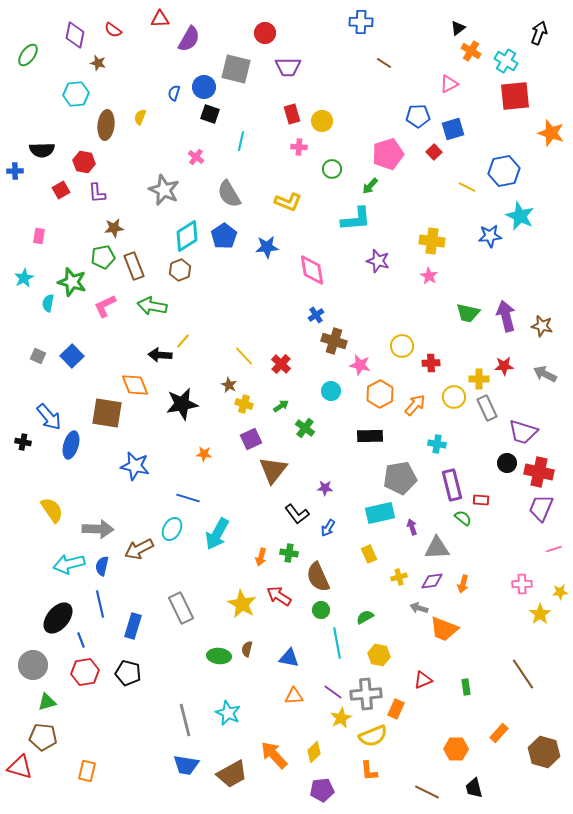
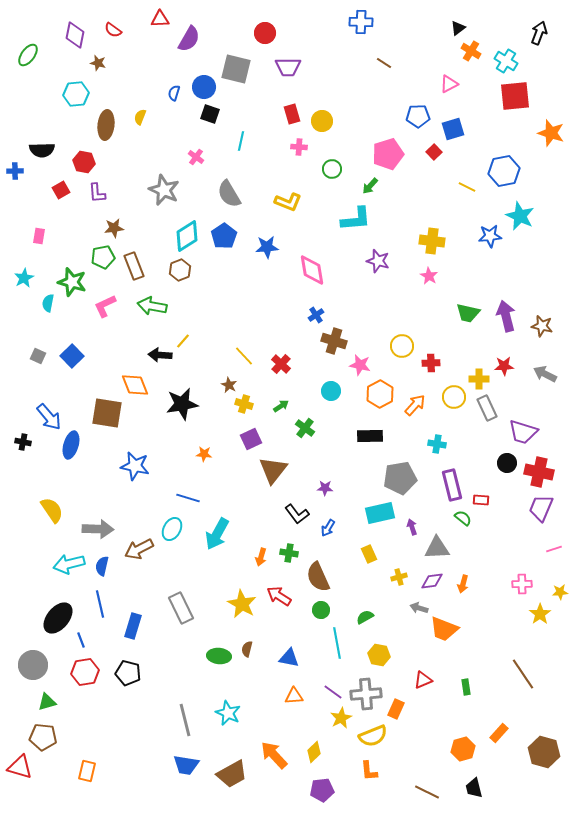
orange hexagon at (456, 749): moved 7 px right; rotated 15 degrees counterclockwise
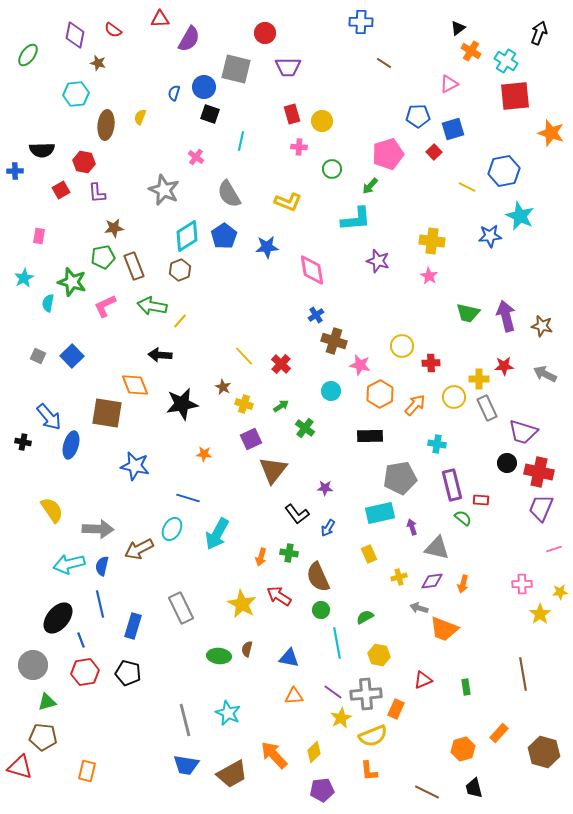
yellow line at (183, 341): moved 3 px left, 20 px up
brown star at (229, 385): moved 6 px left, 2 px down
gray triangle at (437, 548): rotated 16 degrees clockwise
brown line at (523, 674): rotated 24 degrees clockwise
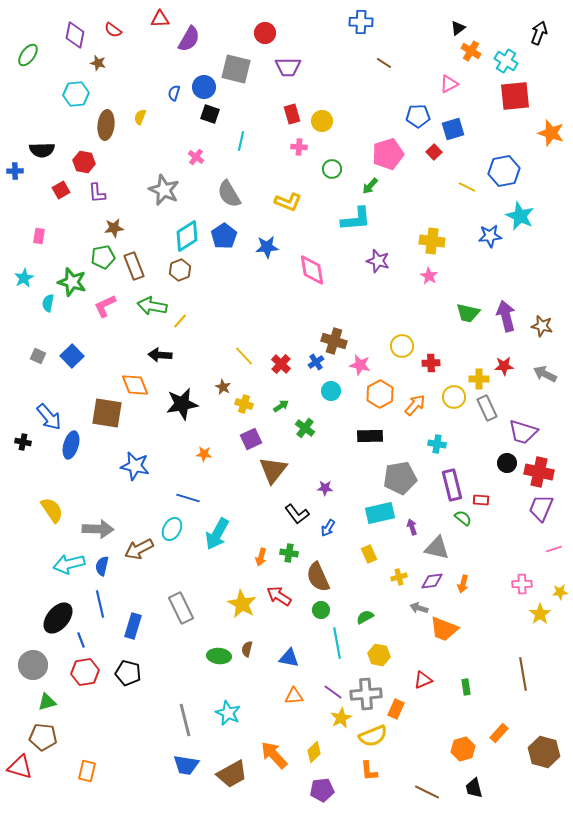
blue cross at (316, 315): moved 47 px down
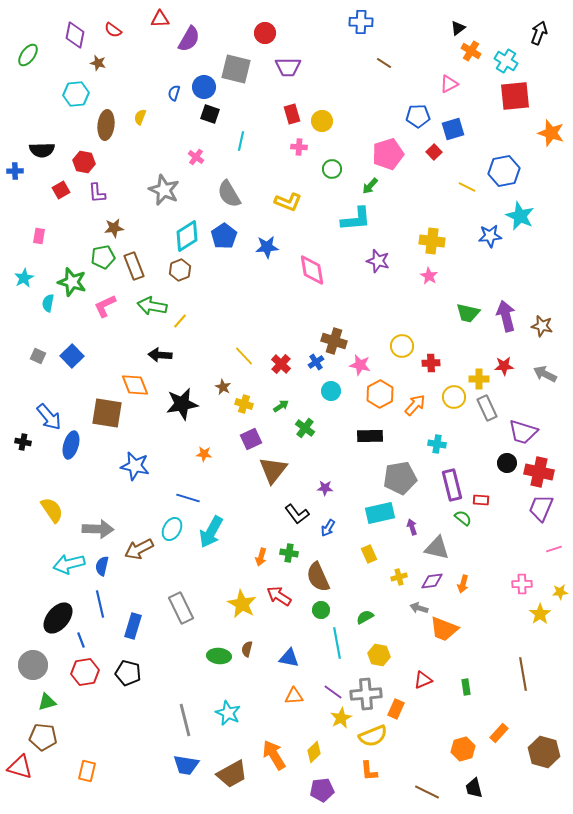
cyan arrow at (217, 534): moved 6 px left, 2 px up
orange arrow at (274, 755): rotated 12 degrees clockwise
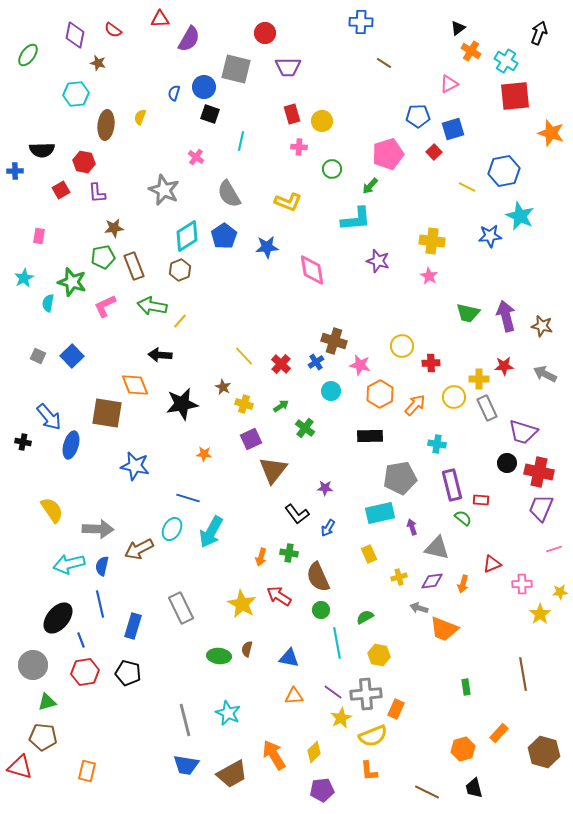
red triangle at (423, 680): moved 69 px right, 116 px up
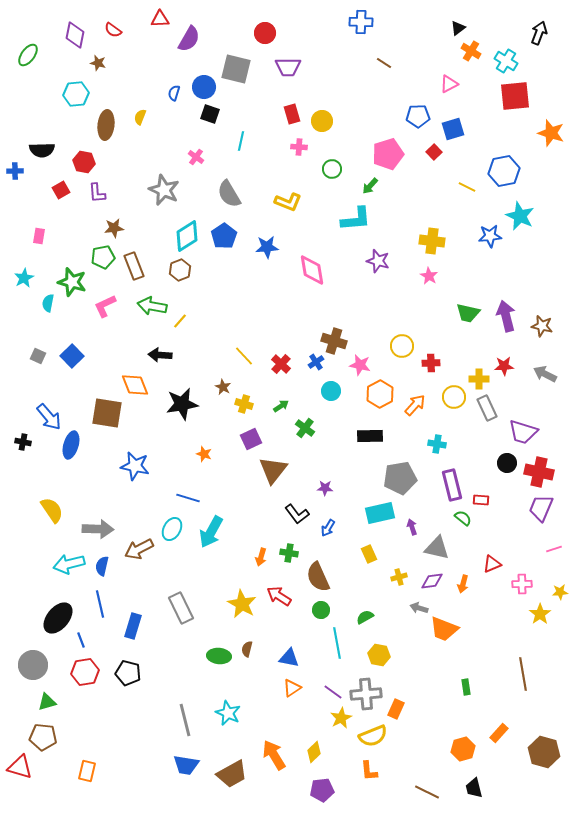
orange star at (204, 454): rotated 14 degrees clockwise
orange triangle at (294, 696): moved 2 px left, 8 px up; rotated 30 degrees counterclockwise
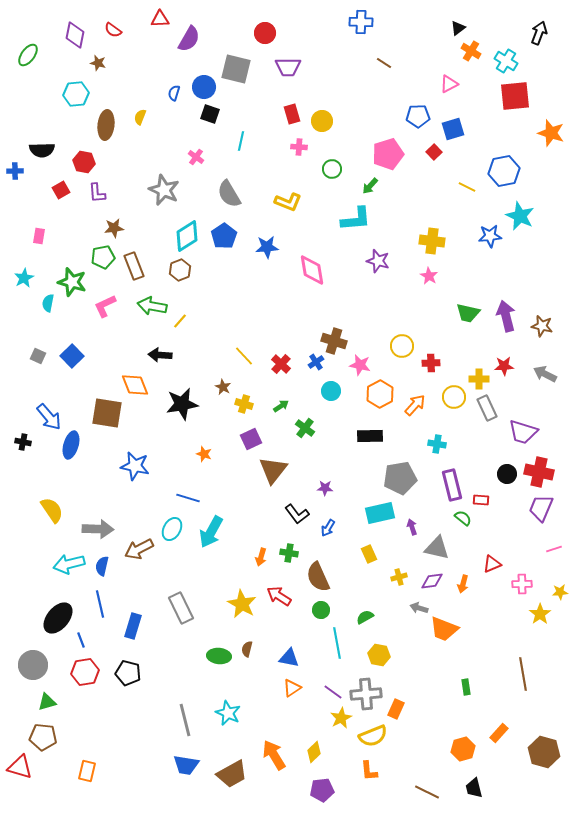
black circle at (507, 463): moved 11 px down
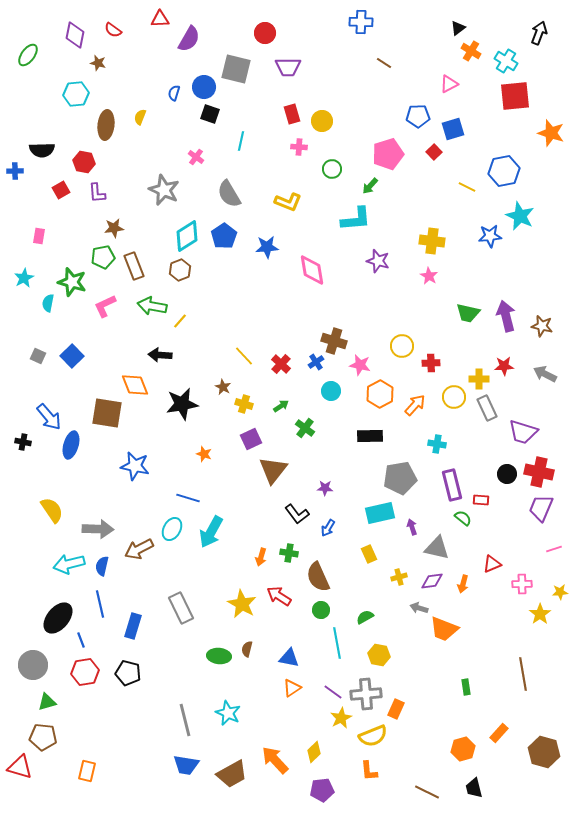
orange arrow at (274, 755): moved 1 px right, 5 px down; rotated 12 degrees counterclockwise
